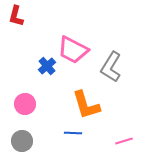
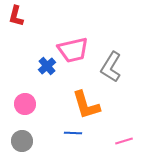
pink trapezoid: rotated 40 degrees counterclockwise
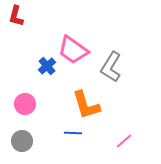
pink trapezoid: rotated 48 degrees clockwise
pink line: rotated 24 degrees counterclockwise
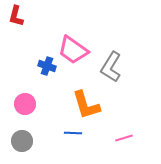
blue cross: rotated 30 degrees counterclockwise
pink line: moved 3 px up; rotated 24 degrees clockwise
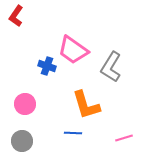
red L-shape: rotated 20 degrees clockwise
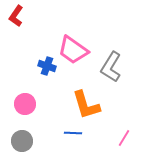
pink line: rotated 42 degrees counterclockwise
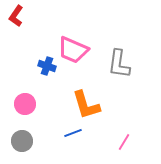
pink trapezoid: rotated 12 degrees counterclockwise
gray L-shape: moved 8 px right, 3 px up; rotated 24 degrees counterclockwise
blue line: rotated 24 degrees counterclockwise
pink line: moved 4 px down
